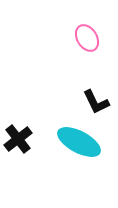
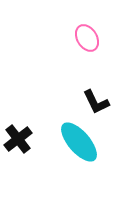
cyan ellipse: rotated 21 degrees clockwise
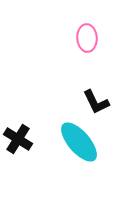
pink ellipse: rotated 28 degrees clockwise
black cross: rotated 20 degrees counterclockwise
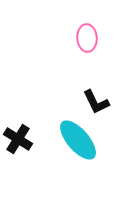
cyan ellipse: moved 1 px left, 2 px up
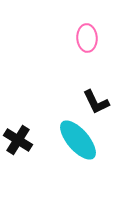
black cross: moved 1 px down
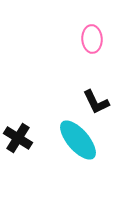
pink ellipse: moved 5 px right, 1 px down
black cross: moved 2 px up
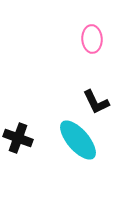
black cross: rotated 12 degrees counterclockwise
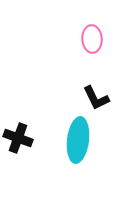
black L-shape: moved 4 px up
cyan ellipse: rotated 48 degrees clockwise
